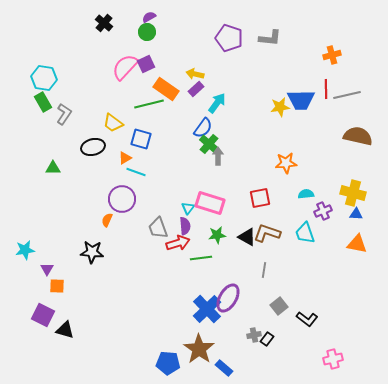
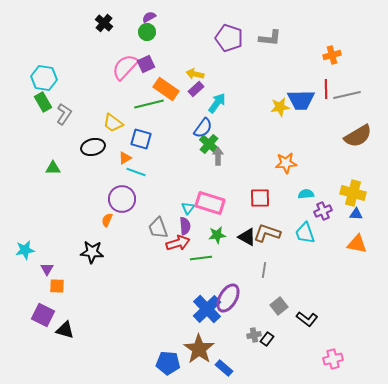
brown semicircle at (358, 136): rotated 136 degrees clockwise
red square at (260, 198): rotated 10 degrees clockwise
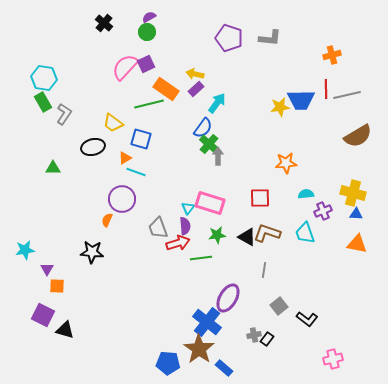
blue cross at (207, 309): moved 13 px down; rotated 8 degrees counterclockwise
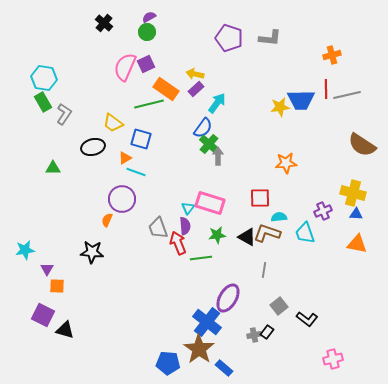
pink semicircle at (125, 67): rotated 20 degrees counterclockwise
brown semicircle at (358, 136): moved 4 px right, 9 px down; rotated 64 degrees clockwise
cyan semicircle at (306, 194): moved 27 px left, 23 px down
red arrow at (178, 243): rotated 95 degrees counterclockwise
black rectangle at (267, 339): moved 7 px up
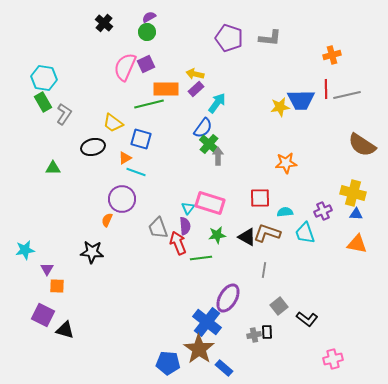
orange rectangle at (166, 89): rotated 35 degrees counterclockwise
cyan semicircle at (279, 217): moved 6 px right, 5 px up
black rectangle at (267, 332): rotated 40 degrees counterclockwise
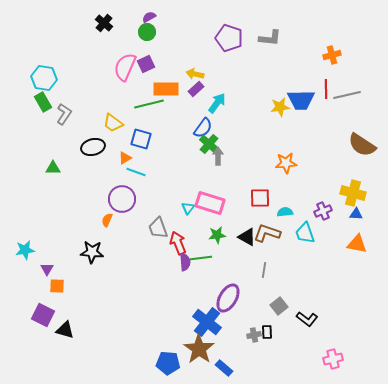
purple semicircle at (185, 226): moved 36 px down
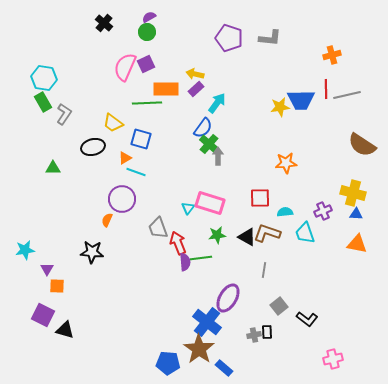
green line at (149, 104): moved 2 px left, 1 px up; rotated 12 degrees clockwise
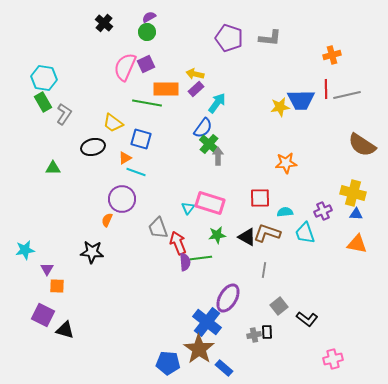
green line at (147, 103): rotated 12 degrees clockwise
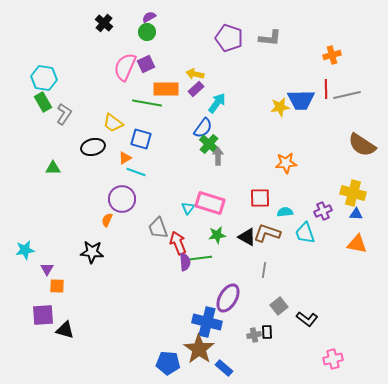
purple square at (43, 315): rotated 30 degrees counterclockwise
blue cross at (207, 322): rotated 24 degrees counterclockwise
